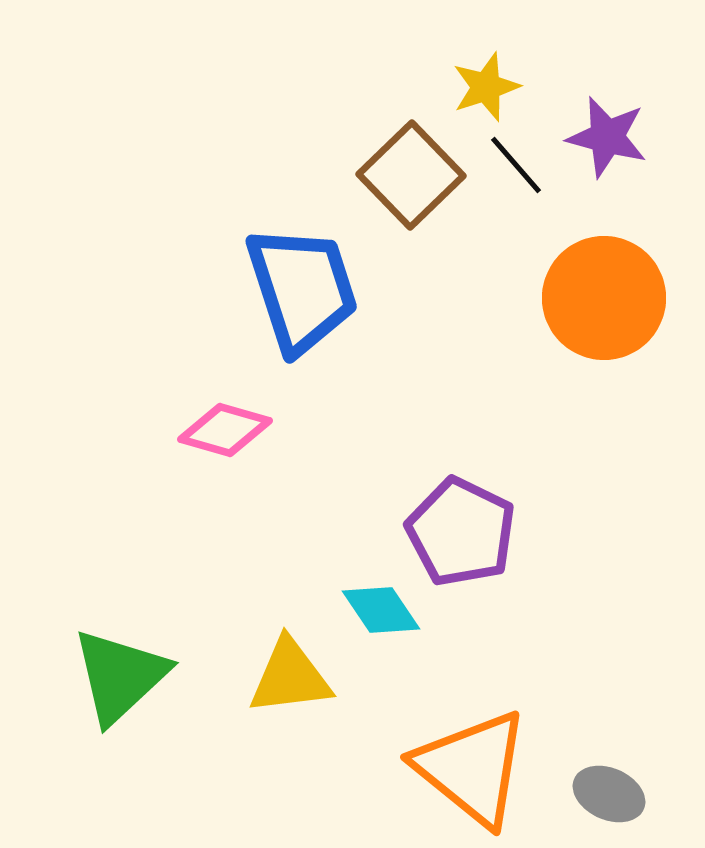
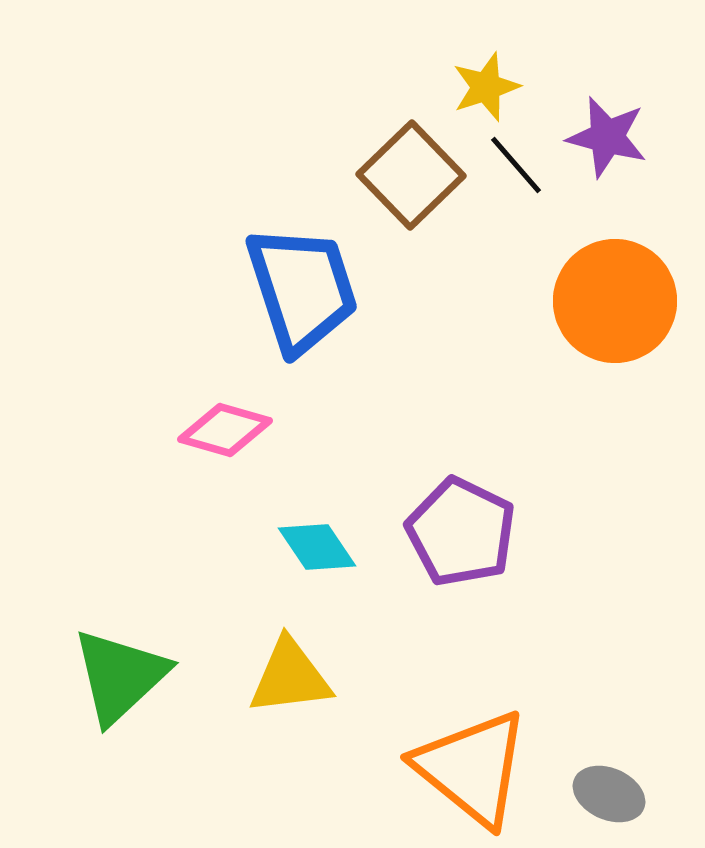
orange circle: moved 11 px right, 3 px down
cyan diamond: moved 64 px left, 63 px up
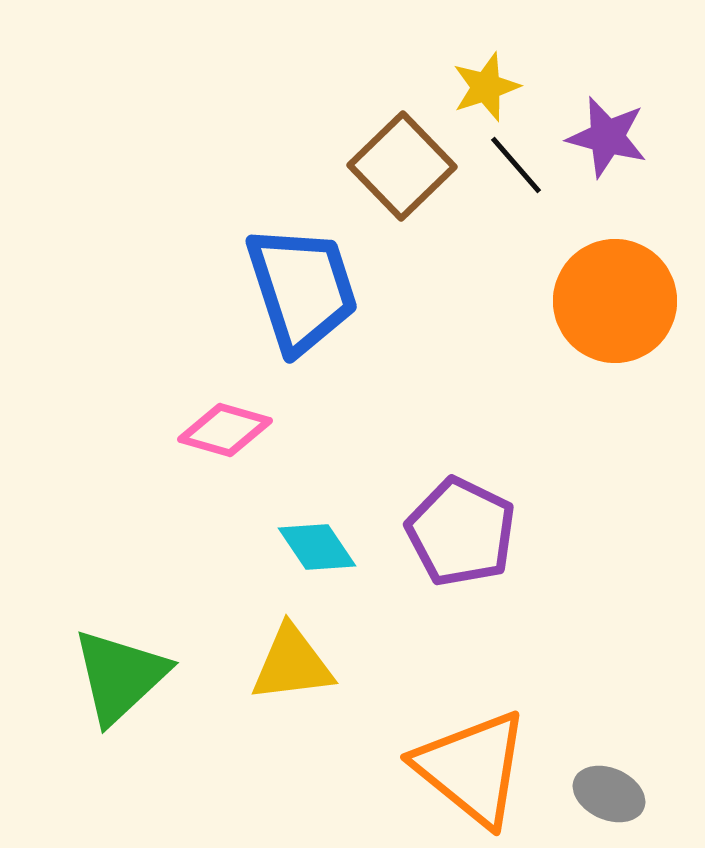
brown square: moved 9 px left, 9 px up
yellow triangle: moved 2 px right, 13 px up
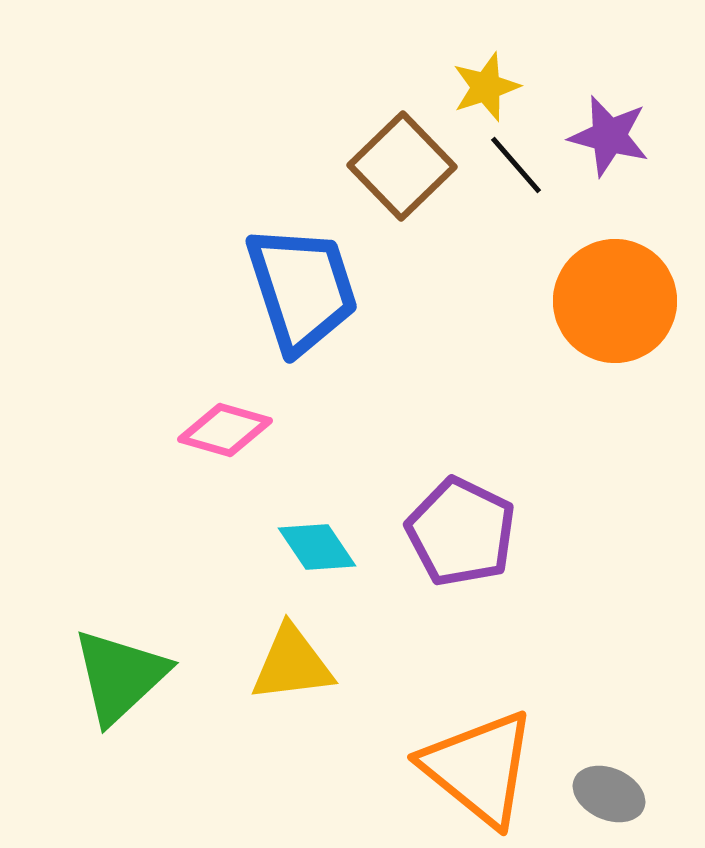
purple star: moved 2 px right, 1 px up
orange triangle: moved 7 px right
